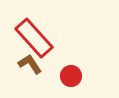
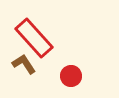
brown L-shape: moved 6 px left
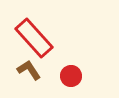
brown L-shape: moved 5 px right, 6 px down
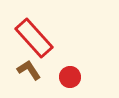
red circle: moved 1 px left, 1 px down
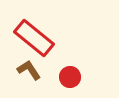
red rectangle: rotated 9 degrees counterclockwise
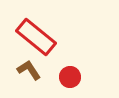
red rectangle: moved 2 px right, 1 px up
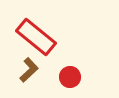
brown L-shape: rotated 80 degrees clockwise
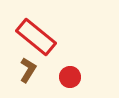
brown L-shape: moved 1 px left; rotated 15 degrees counterclockwise
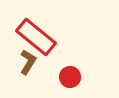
brown L-shape: moved 8 px up
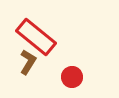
red circle: moved 2 px right
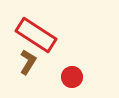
red rectangle: moved 2 px up; rotated 6 degrees counterclockwise
